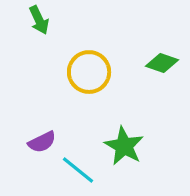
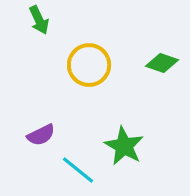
yellow circle: moved 7 px up
purple semicircle: moved 1 px left, 7 px up
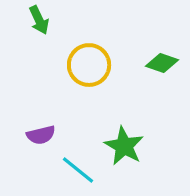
purple semicircle: rotated 12 degrees clockwise
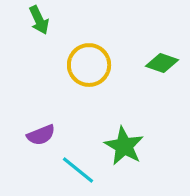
purple semicircle: rotated 8 degrees counterclockwise
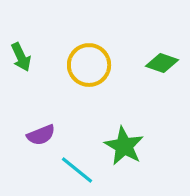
green arrow: moved 18 px left, 37 px down
cyan line: moved 1 px left
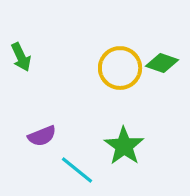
yellow circle: moved 31 px right, 3 px down
purple semicircle: moved 1 px right, 1 px down
green star: rotated 6 degrees clockwise
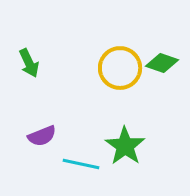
green arrow: moved 8 px right, 6 px down
green star: moved 1 px right
cyan line: moved 4 px right, 6 px up; rotated 27 degrees counterclockwise
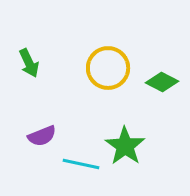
green diamond: moved 19 px down; rotated 8 degrees clockwise
yellow circle: moved 12 px left
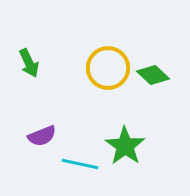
green diamond: moved 9 px left, 7 px up; rotated 16 degrees clockwise
cyan line: moved 1 px left
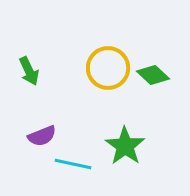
green arrow: moved 8 px down
cyan line: moved 7 px left
